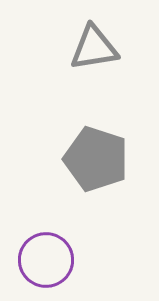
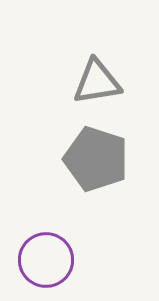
gray triangle: moved 3 px right, 34 px down
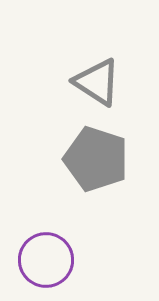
gray triangle: rotated 42 degrees clockwise
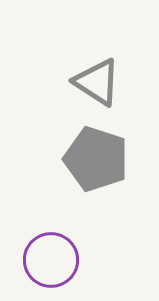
purple circle: moved 5 px right
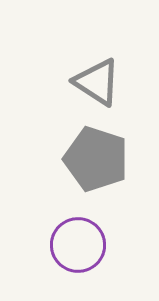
purple circle: moved 27 px right, 15 px up
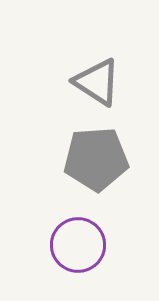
gray pentagon: rotated 22 degrees counterclockwise
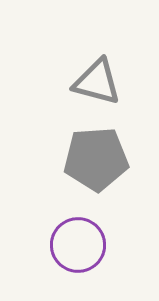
gray triangle: rotated 18 degrees counterclockwise
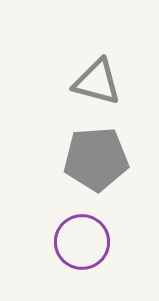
purple circle: moved 4 px right, 3 px up
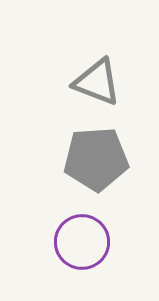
gray triangle: rotated 6 degrees clockwise
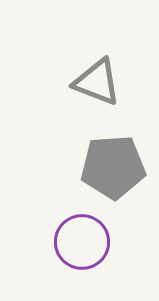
gray pentagon: moved 17 px right, 8 px down
